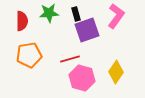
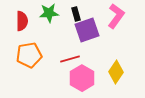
pink hexagon: rotated 15 degrees clockwise
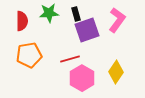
pink L-shape: moved 1 px right, 4 px down
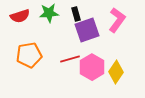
red semicircle: moved 2 px left, 5 px up; rotated 72 degrees clockwise
pink hexagon: moved 10 px right, 11 px up
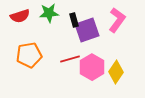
black rectangle: moved 2 px left, 6 px down
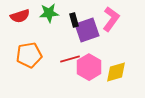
pink L-shape: moved 6 px left, 1 px up
pink hexagon: moved 3 px left
yellow diamond: rotated 40 degrees clockwise
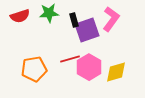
orange pentagon: moved 5 px right, 14 px down
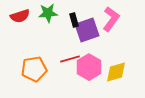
green star: moved 1 px left
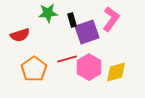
red semicircle: moved 19 px down
black rectangle: moved 2 px left
purple square: moved 2 px down
red line: moved 3 px left
orange pentagon: rotated 25 degrees counterclockwise
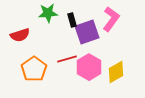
yellow diamond: rotated 15 degrees counterclockwise
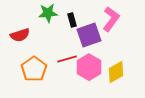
purple square: moved 2 px right, 3 px down
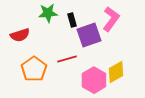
pink hexagon: moved 5 px right, 13 px down
